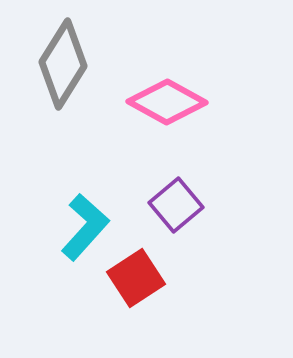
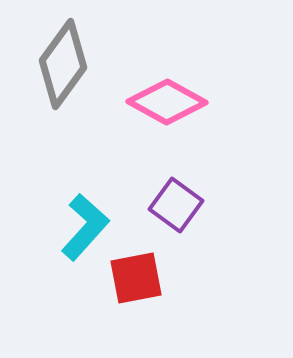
gray diamond: rotated 4 degrees clockwise
purple square: rotated 14 degrees counterclockwise
red square: rotated 22 degrees clockwise
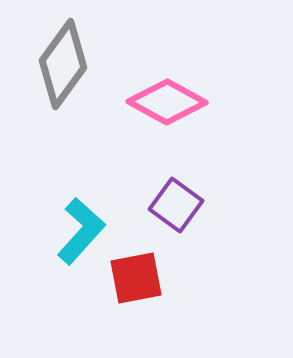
cyan L-shape: moved 4 px left, 4 px down
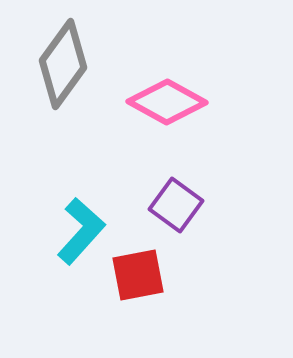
red square: moved 2 px right, 3 px up
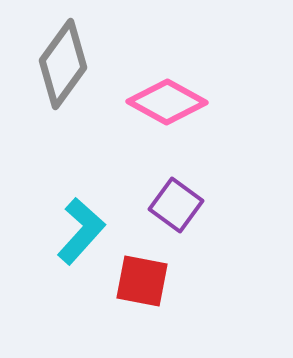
red square: moved 4 px right, 6 px down; rotated 22 degrees clockwise
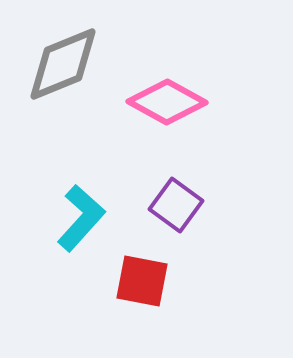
gray diamond: rotated 32 degrees clockwise
cyan L-shape: moved 13 px up
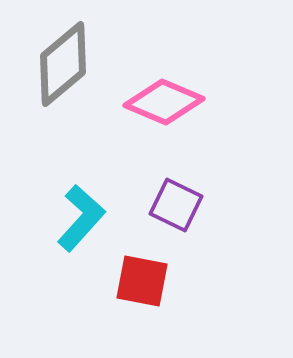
gray diamond: rotated 18 degrees counterclockwise
pink diamond: moved 3 px left; rotated 6 degrees counterclockwise
purple square: rotated 10 degrees counterclockwise
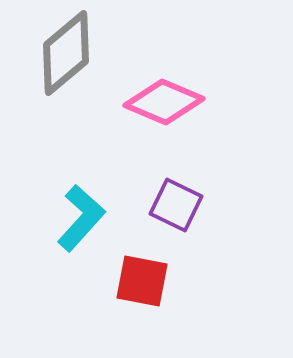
gray diamond: moved 3 px right, 11 px up
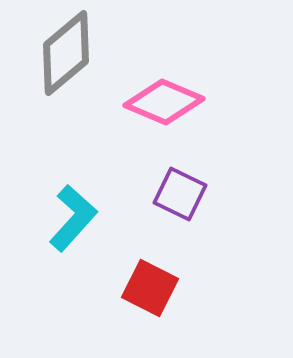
purple square: moved 4 px right, 11 px up
cyan L-shape: moved 8 px left
red square: moved 8 px right, 7 px down; rotated 16 degrees clockwise
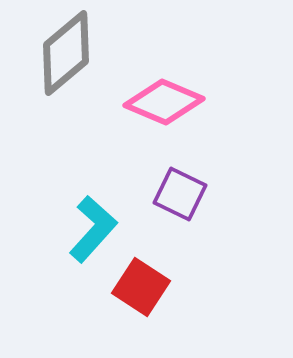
cyan L-shape: moved 20 px right, 11 px down
red square: moved 9 px left, 1 px up; rotated 6 degrees clockwise
